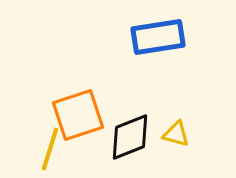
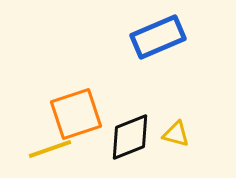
blue rectangle: rotated 14 degrees counterclockwise
orange square: moved 2 px left, 1 px up
yellow line: rotated 54 degrees clockwise
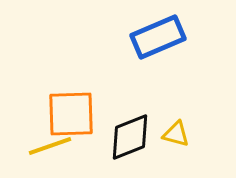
orange square: moved 5 px left; rotated 16 degrees clockwise
yellow line: moved 3 px up
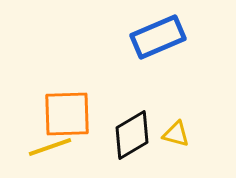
orange square: moved 4 px left
black diamond: moved 2 px right, 2 px up; rotated 9 degrees counterclockwise
yellow line: moved 1 px down
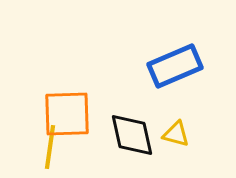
blue rectangle: moved 17 px right, 29 px down
black diamond: rotated 72 degrees counterclockwise
yellow line: rotated 63 degrees counterclockwise
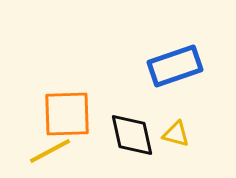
blue rectangle: rotated 4 degrees clockwise
yellow line: moved 4 px down; rotated 54 degrees clockwise
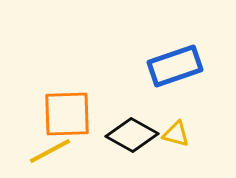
black diamond: rotated 48 degrees counterclockwise
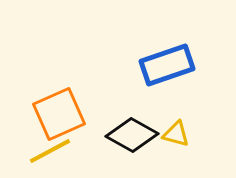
blue rectangle: moved 8 px left, 1 px up
orange square: moved 8 px left; rotated 22 degrees counterclockwise
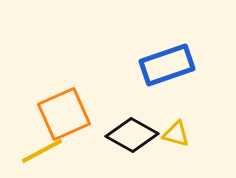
orange square: moved 5 px right
yellow line: moved 8 px left
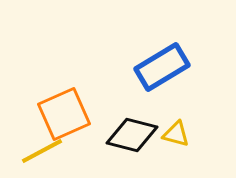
blue rectangle: moved 5 px left, 2 px down; rotated 12 degrees counterclockwise
black diamond: rotated 15 degrees counterclockwise
